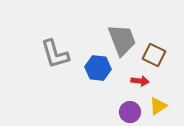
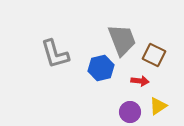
blue hexagon: moved 3 px right; rotated 20 degrees counterclockwise
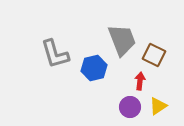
blue hexagon: moved 7 px left
red arrow: rotated 90 degrees counterclockwise
purple circle: moved 5 px up
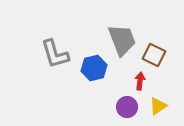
purple circle: moved 3 px left
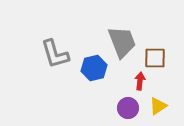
gray trapezoid: moved 2 px down
brown square: moved 1 px right, 3 px down; rotated 25 degrees counterclockwise
purple circle: moved 1 px right, 1 px down
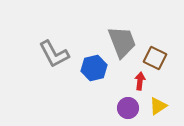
gray L-shape: moved 1 px left; rotated 12 degrees counterclockwise
brown square: rotated 25 degrees clockwise
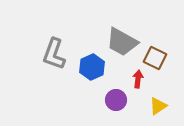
gray trapezoid: rotated 140 degrees clockwise
gray L-shape: rotated 48 degrees clockwise
blue hexagon: moved 2 px left, 1 px up; rotated 10 degrees counterclockwise
red arrow: moved 2 px left, 2 px up
purple circle: moved 12 px left, 8 px up
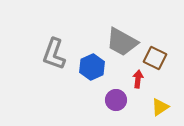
yellow triangle: moved 2 px right, 1 px down
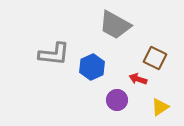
gray trapezoid: moved 7 px left, 17 px up
gray L-shape: rotated 104 degrees counterclockwise
red arrow: rotated 78 degrees counterclockwise
purple circle: moved 1 px right
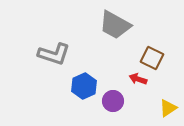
gray L-shape: rotated 12 degrees clockwise
brown square: moved 3 px left
blue hexagon: moved 8 px left, 19 px down
purple circle: moved 4 px left, 1 px down
yellow triangle: moved 8 px right, 1 px down
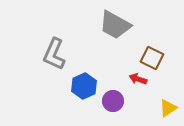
gray L-shape: rotated 96 degrees clockwise
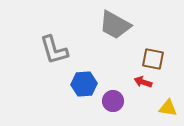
gray L-shape: moved 4 px up; rotated 40 degrees counterclockwise
brown square: moved 1 px right, 1 px down; rotated 15 degrees counterclockwise
red arrow: moved 5 px right, 3 px down
blue hexagon: moved 2 px up; rotated 20 degrees clockwise
yellow triangle: rotated 42 degrees clockwise
